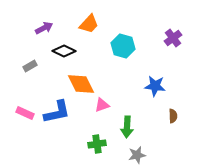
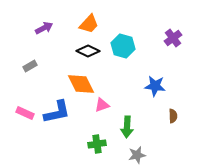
black diamond: moved 24 px right
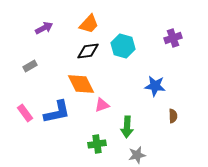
purple cross: rotated 18 degrees clockwise
black diamond: rotated 35 degrees counterclockwise
pink rectangle: rotated 30 degrees clockwise
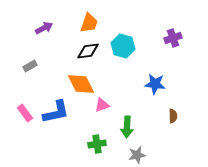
orange trapezoid: moved 1 px up; rotated 25 degrees counterclockwise
blue star: moved 2 px up
blue L-shape: moved 1 px left
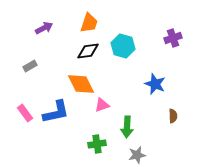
blue star: rotated 15 degrees clockwise
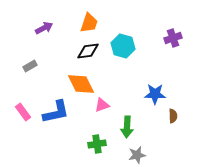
blue star: moved 10 px down; rotated 20 degrees counterclockwise
pink rectangle: moved 2 px left, 1 px up
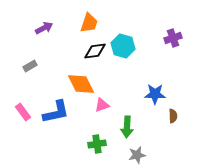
black diamond: moved 7 px right
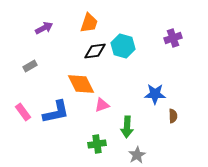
gray star: rotated 18 degrees counterclockwise
